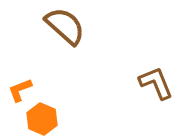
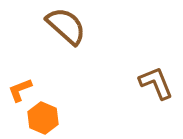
brown semicircle: moved 1 px right
orange hexagon: moved 1 px right, 1 px up
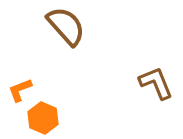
brown semicircle: rotated 6 degrees clockwise
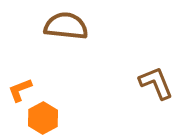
brown semicircle: rotated 42 degrees counterclockwise
orange hexagon: rotated 8 degrees clockwise
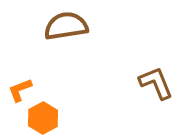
brown semicircle: rotated 15 degrees counterclockwise
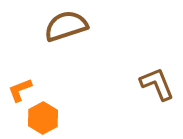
brown semicircle: rotated 9 degrees counterclockwise
brown L-shape: moved 1 px right, 1 px down
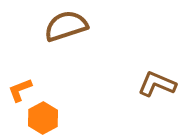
brown L-shape: rotated 45 degrees counterclockwise
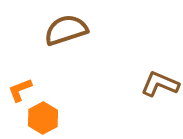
brown semicircle: moved 4 px down
brown L-shape: moved 3 px right
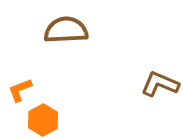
brown semicircle: rotated 15 degrees clockwise
orange hexagon: moved 2 px down
